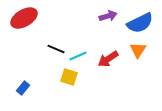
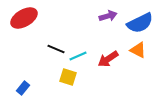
orange triangle: rotated 36 degrees counterclockwise
yellow square: moved 1 px left
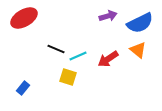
orange triangle: rotated 12 degrees clockwise
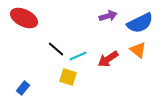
red ellipse: rotated 56 degrees clockwise
black line: rotated 18 degrees clockwise
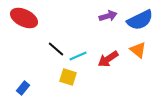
blue semicircle: moved 3 px up
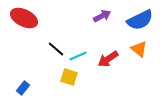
purple arrow: moved 6 px left; rotated 12 degrees counterclockwise
orange triangle: moved 1 px right, 1 px up
yellow square: moved 1 px right
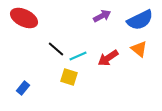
red arrow: moved 1 px up
